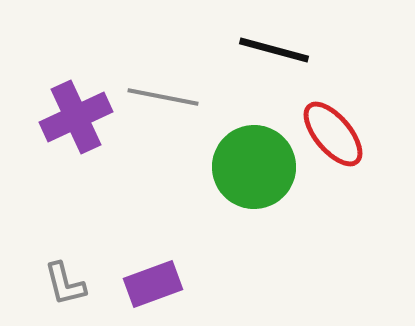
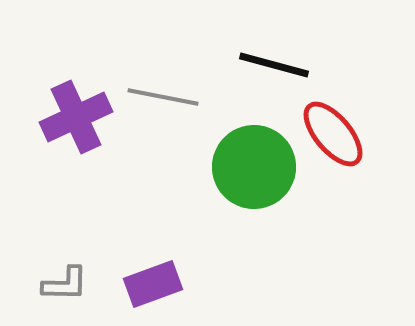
black line: moved 15 px down
gray L-shape: rotated 75 degrees counterclockwise
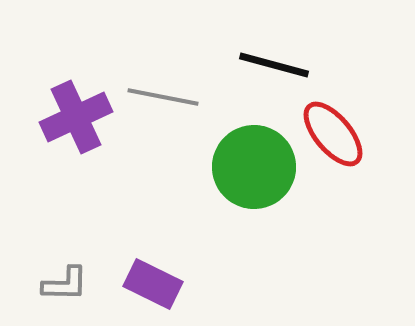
purple rectangle: rotated 46 degrees clockwise
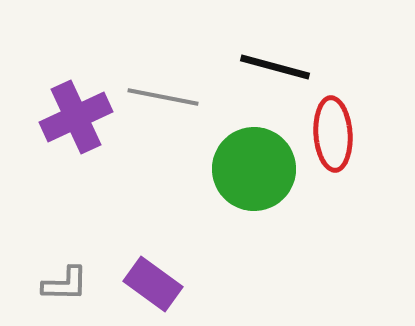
black line: moved 1 px right, 2 px down
red ellipse: rotated 36 degrees clockwise
green circle: moved 2 px down
purple rectangle: rotated 10 degrees clockwise
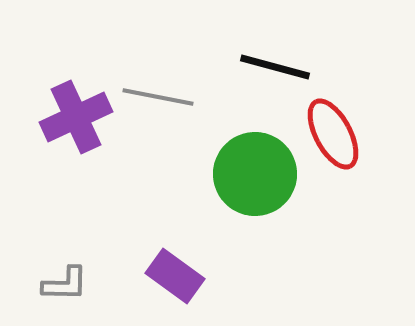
gray line: moved 5 px left
red ellipse: rotated 24 degrees counterclockwise
green circle: moved 1 px right, 5 px down
purple rectangle: moved 22 px right, 8 px up
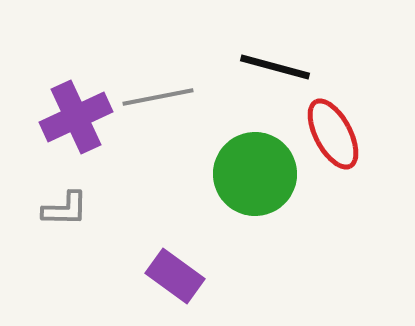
gray line: rotated 22 degrees counterclockwise
gray L-shape: moved 75 px up
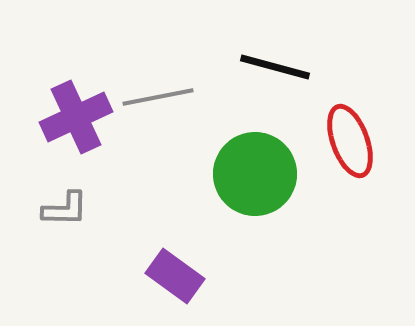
red ellipse: moved 17 px right, 7 px down; rotated 8 degrees clockwise
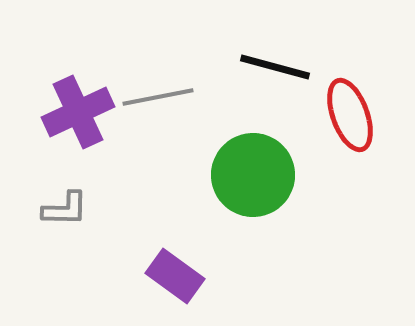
purple cross: moved 2 px right, 5 px up
red ellipse: moved 26 px up
green circle: moved 2 px left, 1 px down
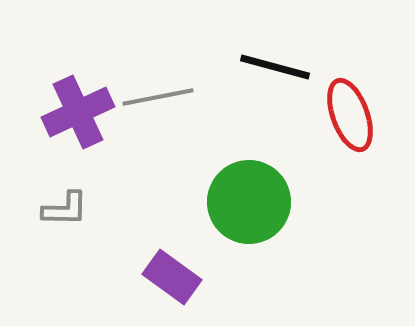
green circle: moved 4 px left, 27 px down
purple rectangle: moved 3 px left, 1 px down
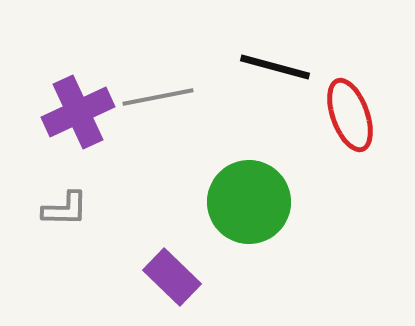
purple rectangle: rotated 8 degrees clockwise
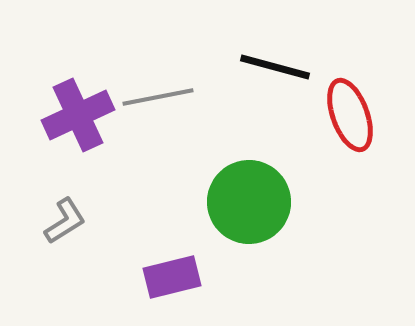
purple cross: moved 3 px down
gray L-shape: moved 12 px down; rotated 33 degrees counterclockwise
purple rectangle: rotated 58 degrees counterclockwise
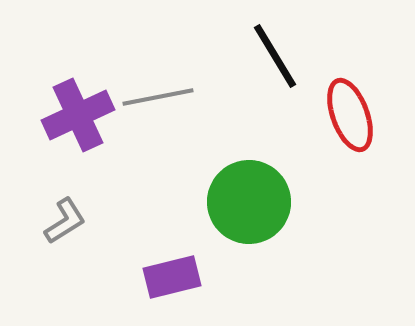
black line: moved 11 px up; rotated 44 degrees clockwise
